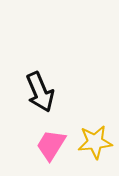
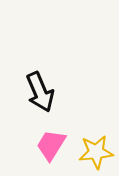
yellow star: moved 1 px right, 10 px down
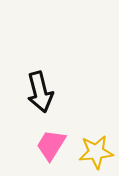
black arrow: rotated 9 degrees clockwise
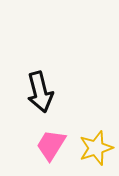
yellow star: moved 4 px up; rotated 12 degrees counterclockwise
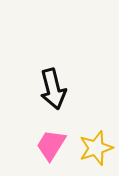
black arrow: moved 13 px right, 3 px up
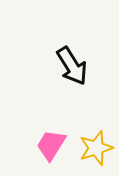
black arrow: moved 19 px right, 23 px up; rotated 18 degrees counterclockwise
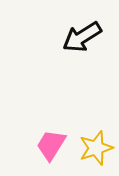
black arrow: moved 10 px right, 29 px up; rotated 90 degrees clockwise
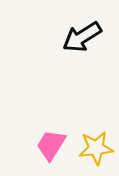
yellow star: rotated 12 degrees clockwise
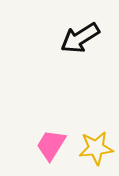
black arrow: moved 2 px left, 1 px down
